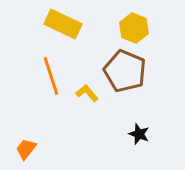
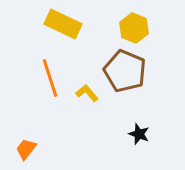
orange line: moved 1 px left, 2 px down
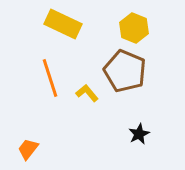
black star: rotated 25 degrees clockwise
orange trapezoid: moved 2 px right
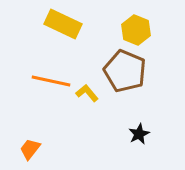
yellow hexagon: moved 2 px right, 2 px down
orange line: moved 1 px right, 3 px down; rotated 60 degrees counterclockwise
orange trapezoid: moved 2 px right
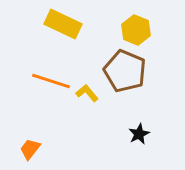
orange line: rotated 6 degrees clockwise
